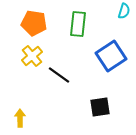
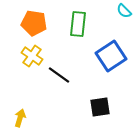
cyan semicircle: rotated 119 degrees clockwise
yellow cross: rotated 15 degrees counterclockwise
yellow arrow: rotated 18 degrees clockwise
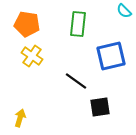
orange pentagon: moved 7 px left, 1 px down
blue square: rotated 20 degrees clockwise
black line: moved 17 px right, 6 px down
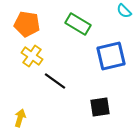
green rectangle: rotated 65 degrees counterclockwise
black line: moved 21 px left
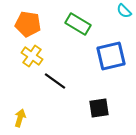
orange pentagon: moved 1 px right
black square: moved 1 px left, 1 px down
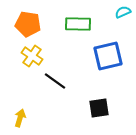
cyan semicircle: moved 1 px left, 1 px down; rotated 112 degrees clockwise
green rectangle: rotated 30 degrees counterclockwise
blue square: moved 3 px left
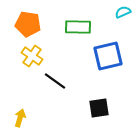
green rectangle: moved 3 px down
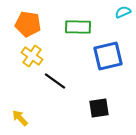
yellow arrow: rotated 60 degrees counterclockwise
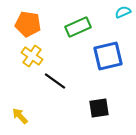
green rectangle: rotated 25 degrees counterclockwise
yellow arrow: moved 2 px up
